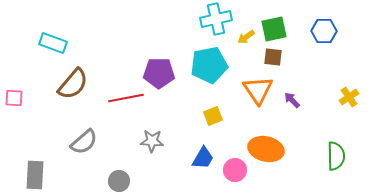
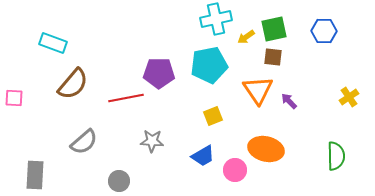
purple arrow: moved 3 px left, 1 px down
blue trapezoid: moved 2 px up; rotated 30 degrees clockwise
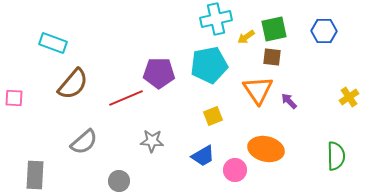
brown square: moved 1 px left
red line: rotated 12 degrees counterclockwise
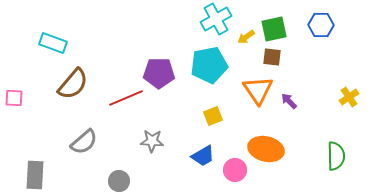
cyan cross: rotated 16 degrees counterclockwise
blue hexagon: moved 3 px left, 6 px up
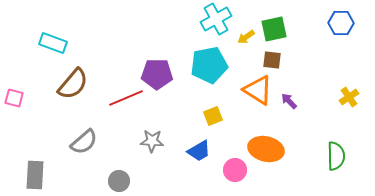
blue hexagon: moved 20 px right, 2 px up
brown square: moved 3 px down
purple pentagon: moved 2 px left, 1 px down
orange triangle: rotated 24 degrees counterclockwise
pink square: rotated 12 degrees clockwise
blue trapezoid: moved 4 px left, 5 px up
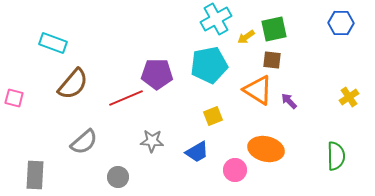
blue trapezoid: moved 2 px left, 1 px down
gray circle: moved 1 px left, 4 px up
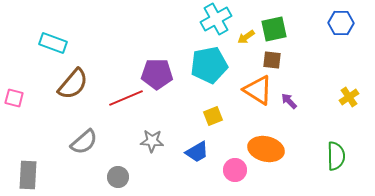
gray rectangle: moved 7 px left
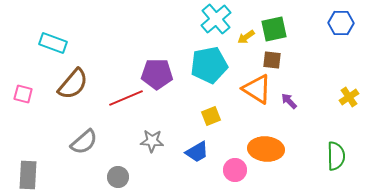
cyan cross: rotated 12 degrees counterclockwise
orange triangle: moved 1 px left, 1 px up
pink square: moved 9 px right, 4 px up
yellow square: moved 2 px left
orange ellipse: rotated 8 degrees counterclockwise
